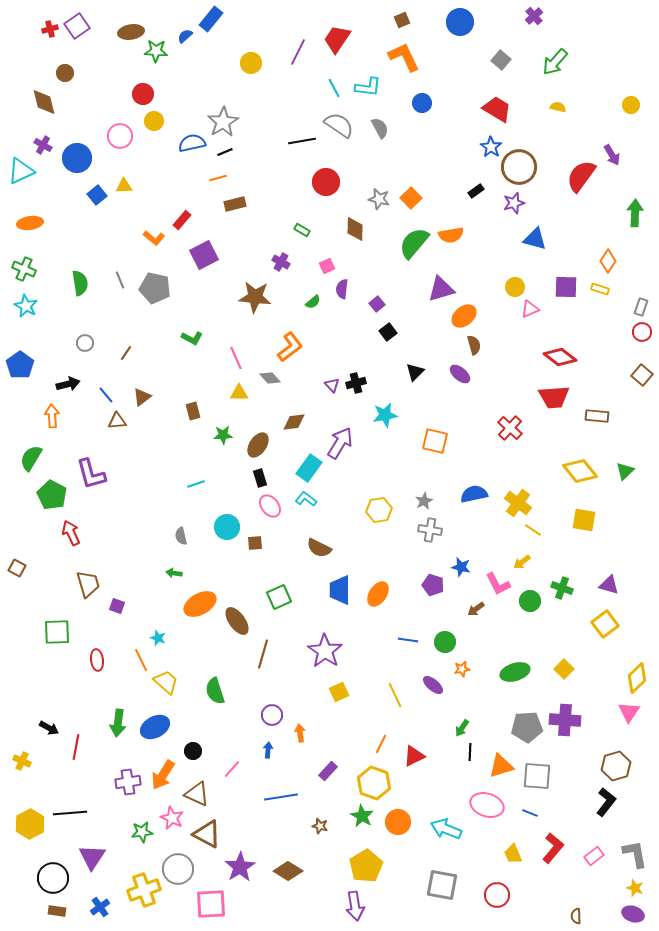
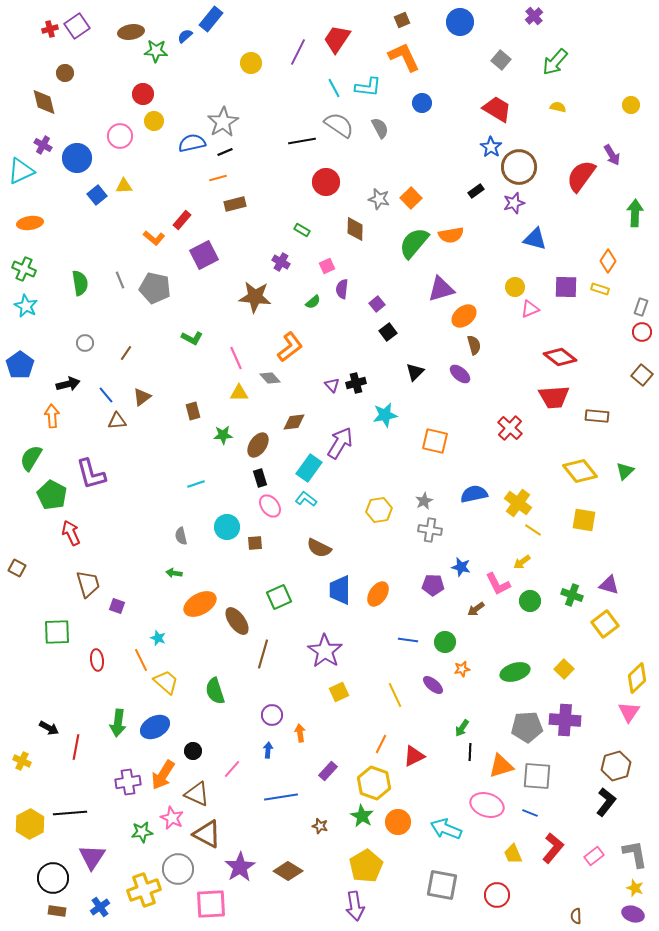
purple pentagon at (433, 585): rotated 15 degrees counterclockwise
green cross at (562, 588): moved 10 px right, 7 px down
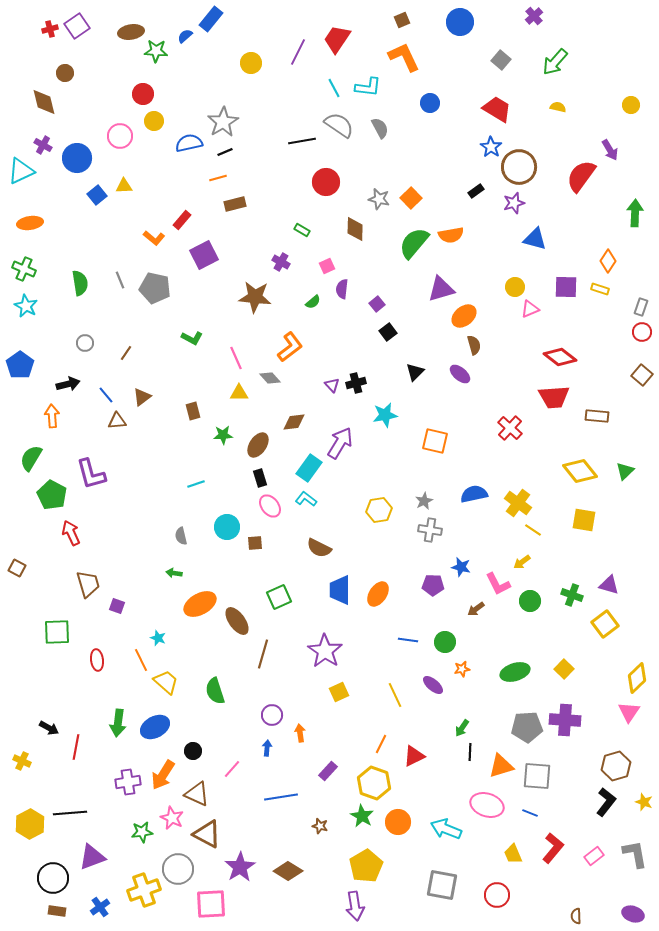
blue circle at (422, 103): moved 8 px right
blue semicircle at (192, 143): moved 3 px left
purple arrow at (612, 155): moved 2 px left, 5 px up
blue arrow at (268, 750): moved 1 px left, 2 px up
purple triangle at (92, 857): rotated 36 degrees clockwise
yellow star at (635, 888): moved 9 px right, 86 px up
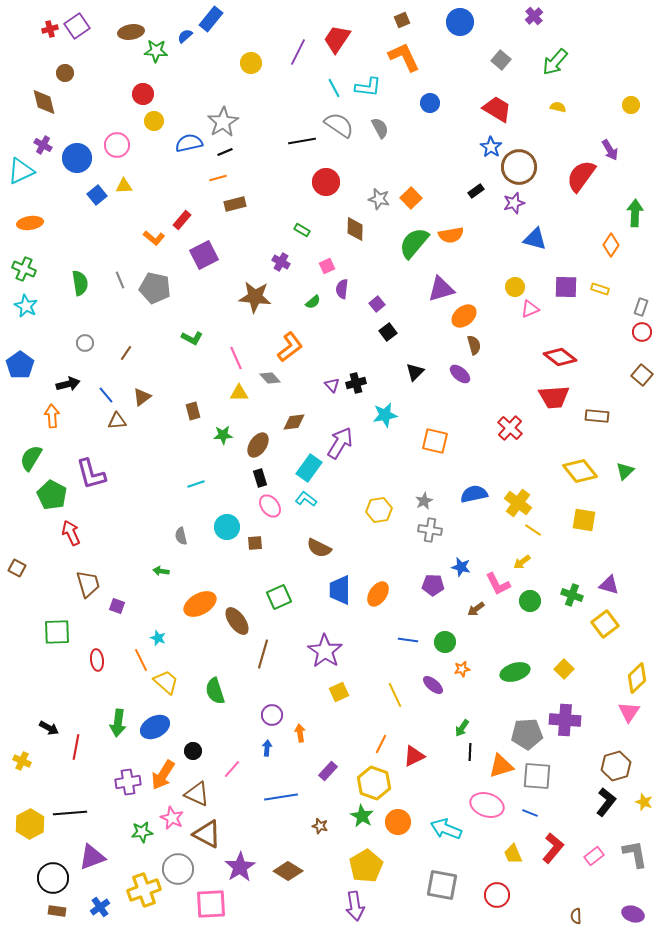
pink circle at (120, 136): moved 3 px left, 9 px down
orange diamond at (608, 261): moved 3 px right, 16 px up
green arrow at (174, 573): moved 13 px left, 2 px up
gray pentagon at (527, 727): moved 7 px down
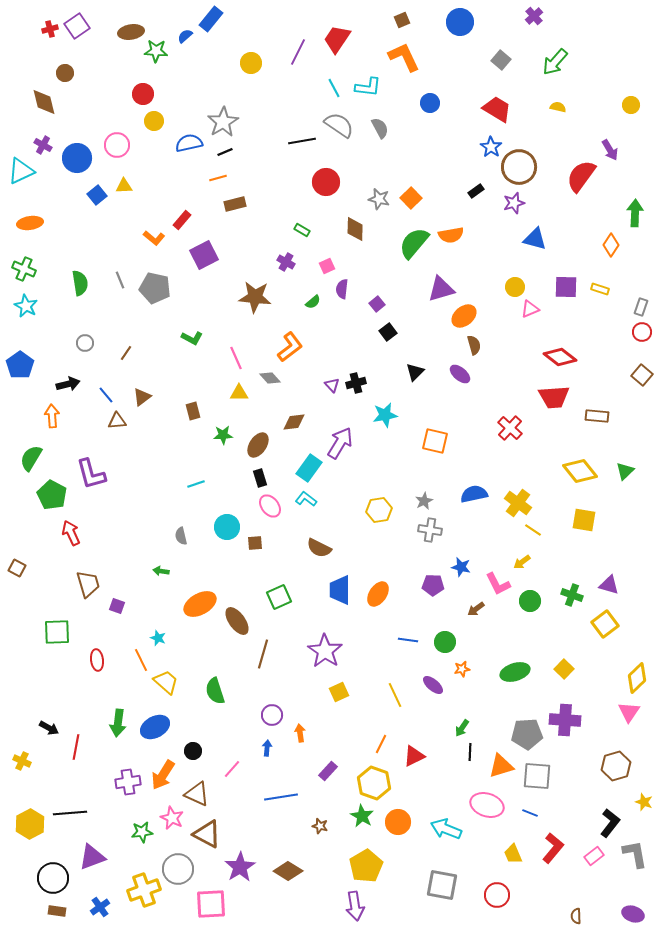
purple cross at (281, 262): moved 5 px right
black L-shape at (606, 802): moved 4 px right, 21 px down
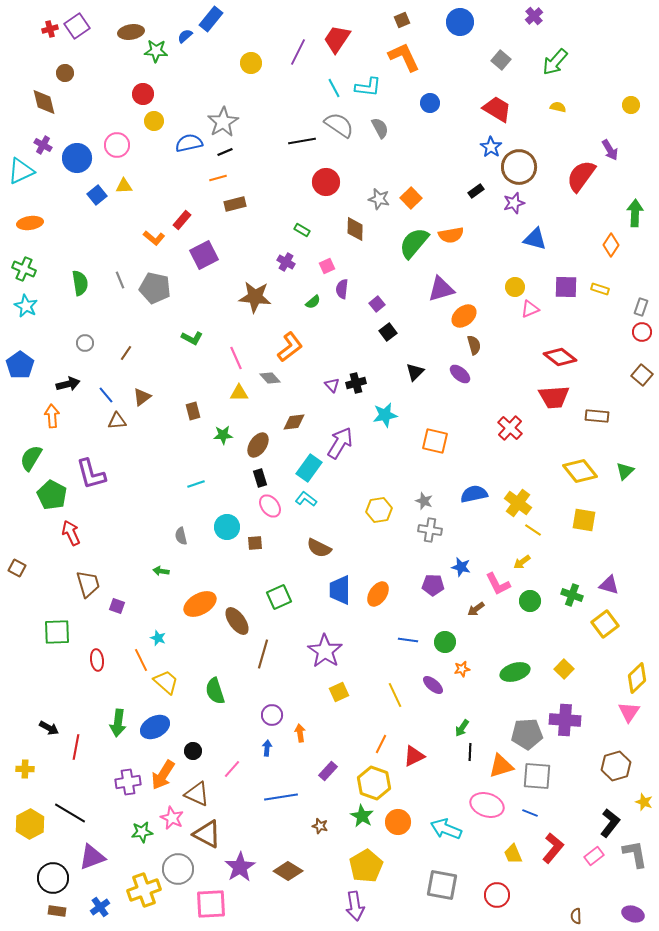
gray star at (424, 501): rotated 24 degrees counterclockwise
yellow cross at (22, 761): moved 3 px right, 8 px down; rotated 24 degrees counterclockwise
black line at (70, 813): rotated 36 degrees clockwise
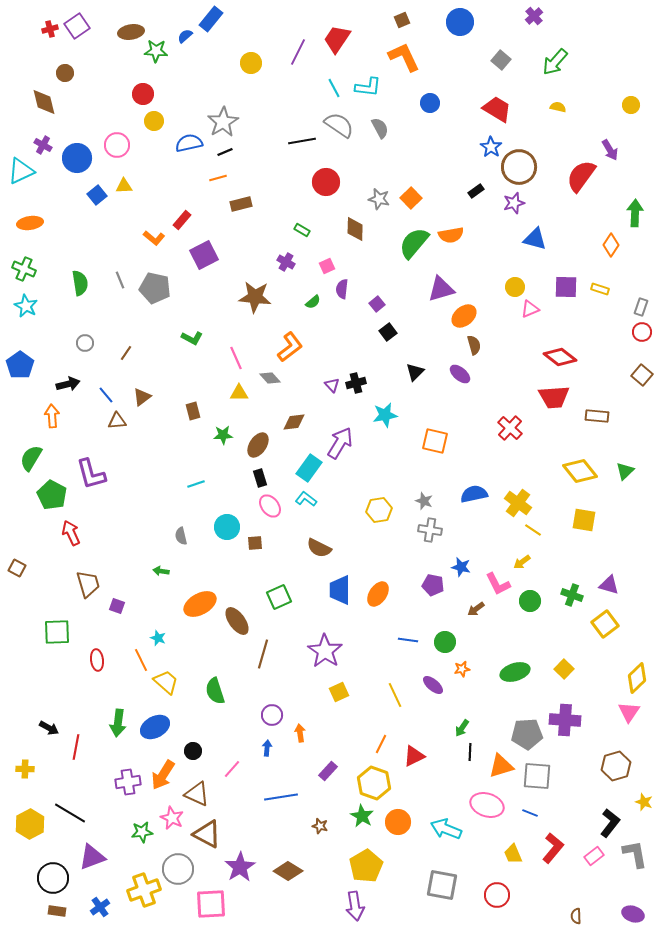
brown rectangle at (235, 204): moved 6 px right
purple pentagon at (433, 585): rotated 10 degrees clockwise
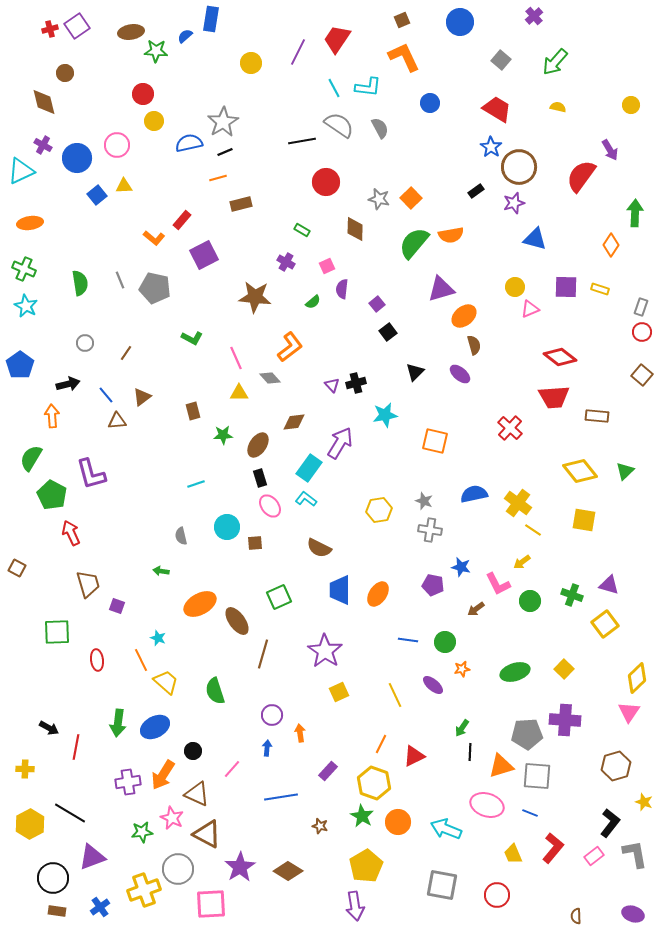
blue rectangle at (211, 19): rotated 30 degrees counterclockwise
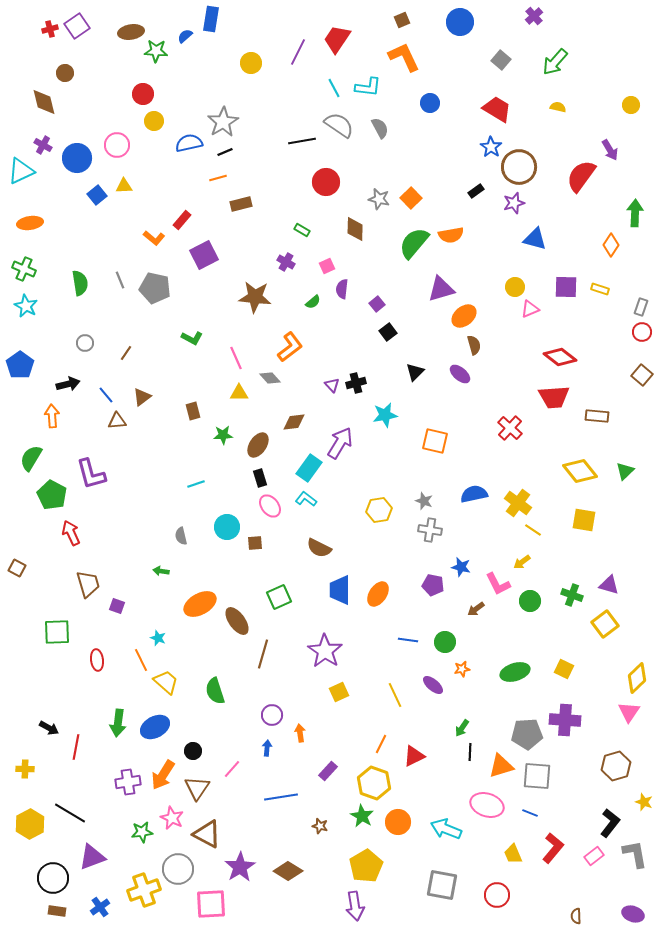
yellow square at (564, 669): rotated 18 degrees counterclockwise
brown triangle at (197, 794): moved 6 px up; rotated 40 degrees clockwise
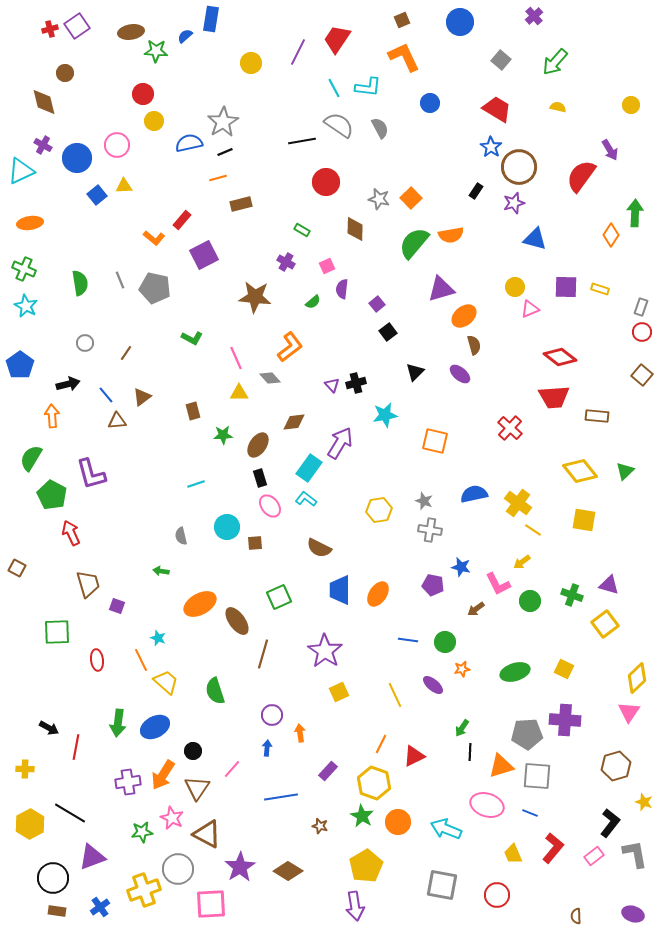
black rectangle at (476, 191): rotated 21 degrees counterclockwise
orange diamond at (611, 245): moved 10 px up
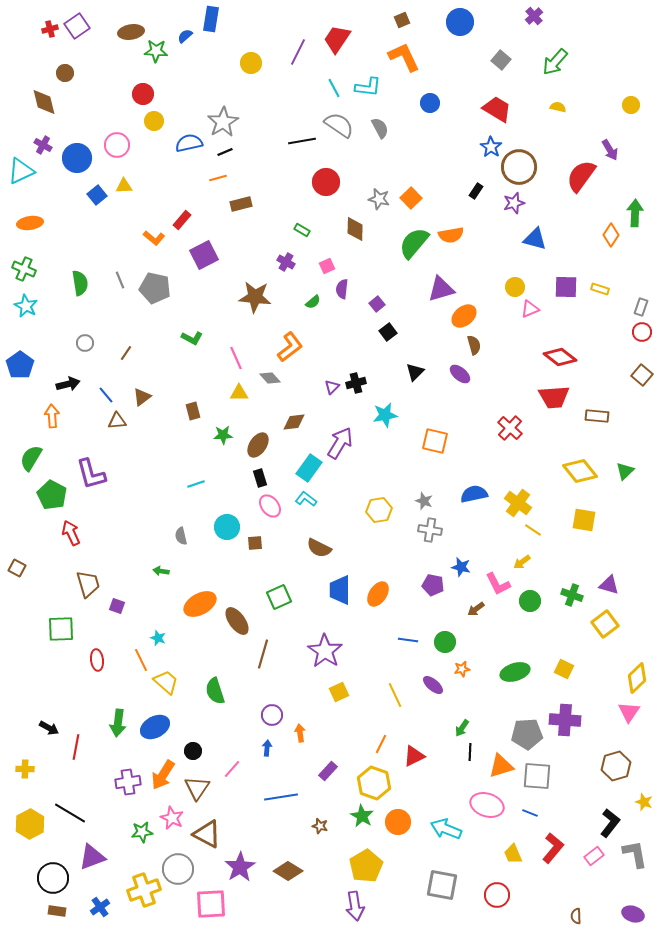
purple triangle at (332, 385): moved 2 px down; rotated 28 degrees clockwise
green square at (57, 632): moved 4 px right, 3 px up
